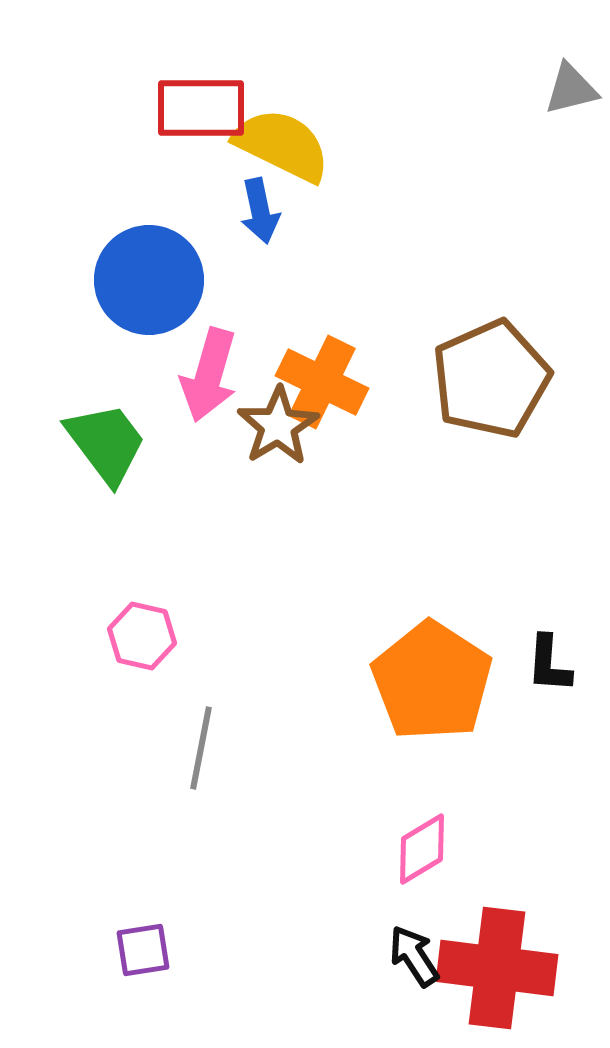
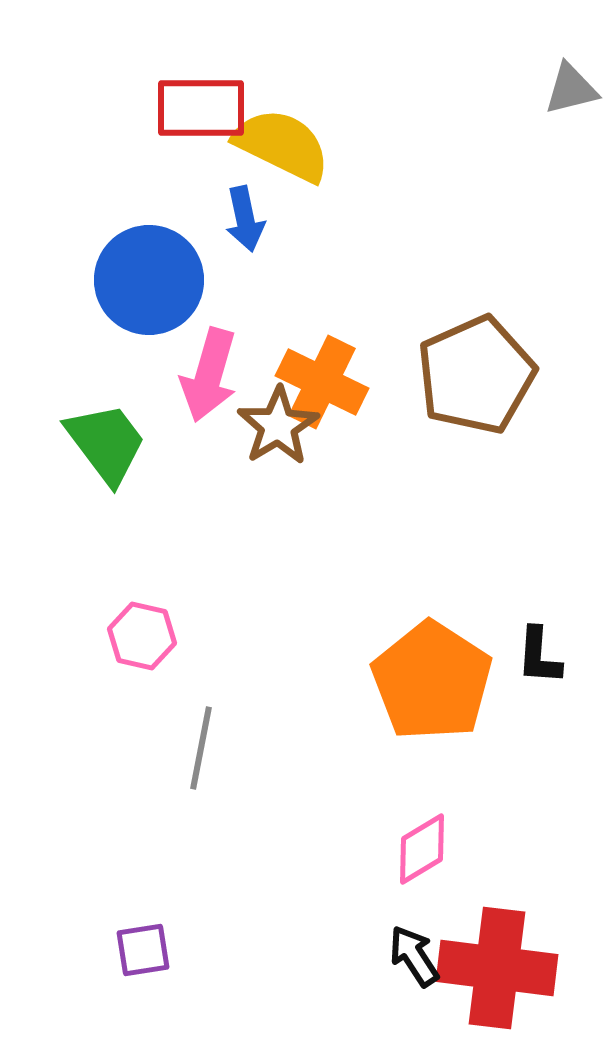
blue arrow: moved 15 px left, 8 px down
brown pentagon: moved 15 px left, 4 px up
black L-shape: moved 10 px left, 8 px up
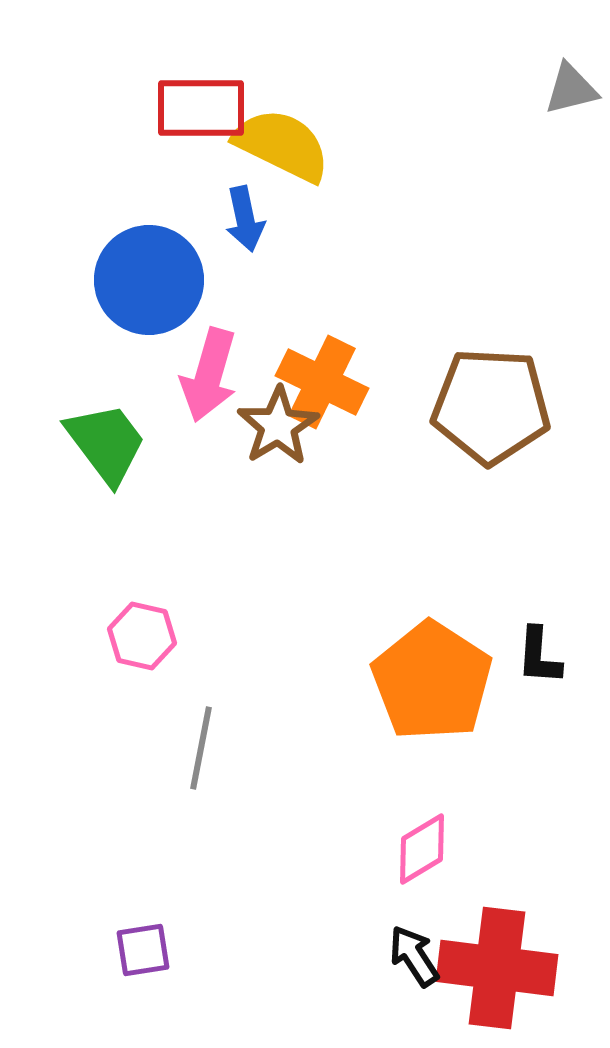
brown pentagon: moved 15 px right, 31 px down; rotated 27 degrees clockwise
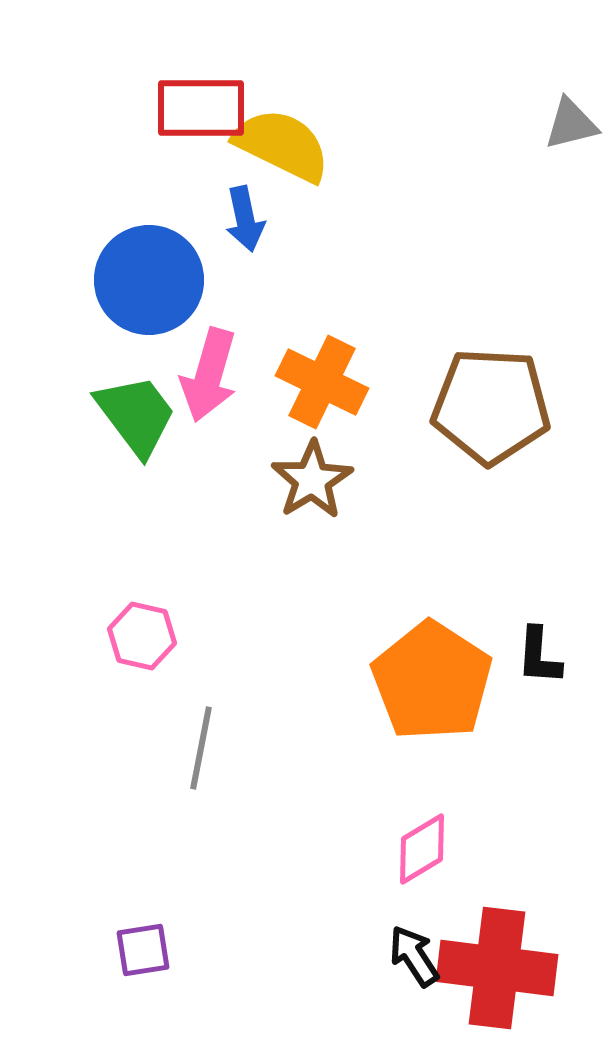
gray triangle: moved 35 px down
brown star: moved 34 px right, 54 px down
green trapezoid: moved 30 px right, 28 px up
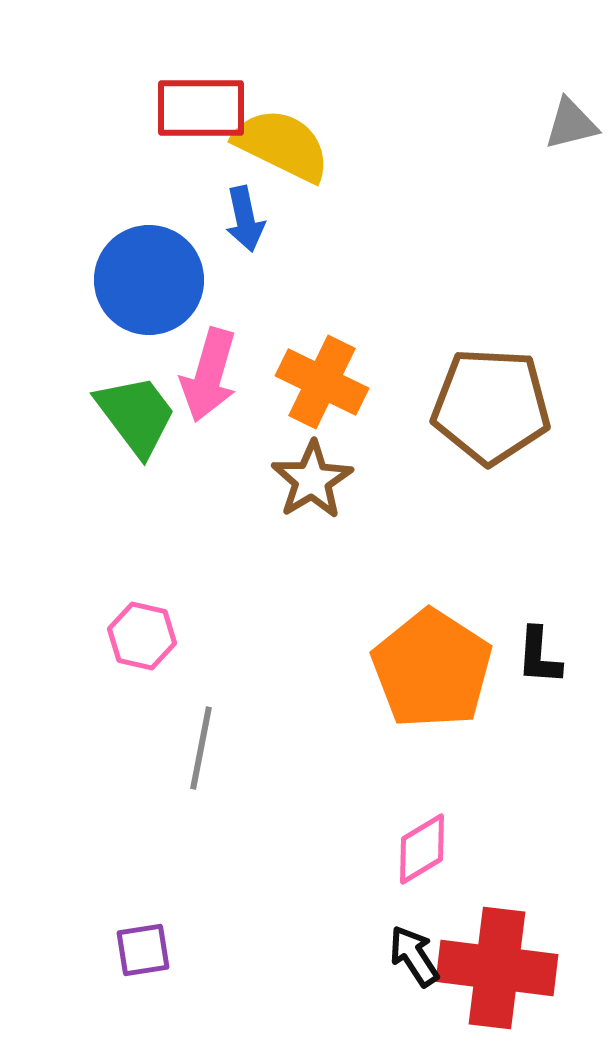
orange pentagon: moved 12 px up
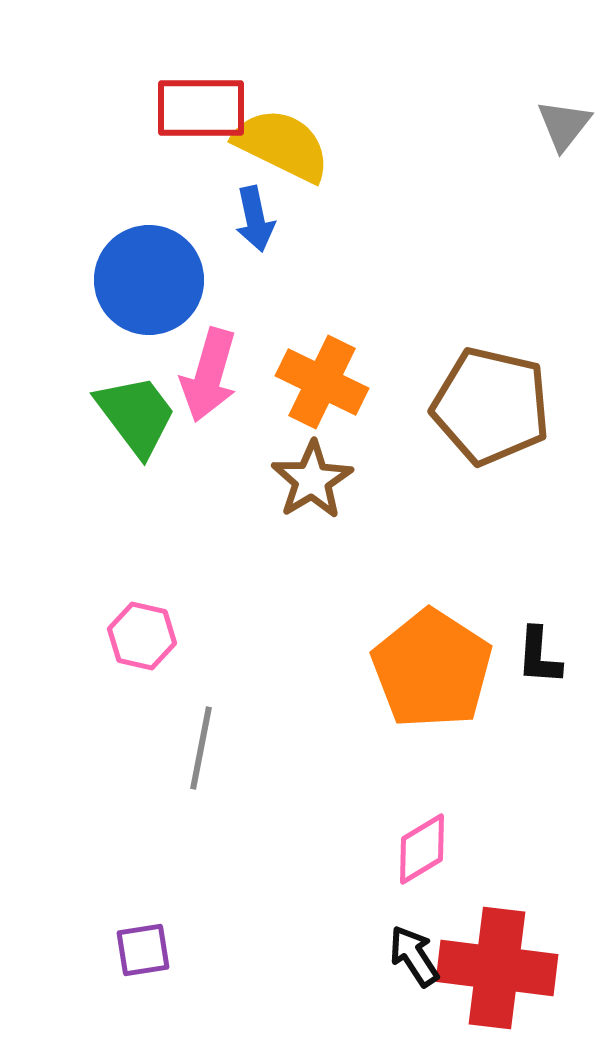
gray triangle: moved 7 px left, 1 px down; rotated 38 degrees counterclockwise
blue arrow: moved 10 px right
brown pentagon: rotated 10 degrees clockwise
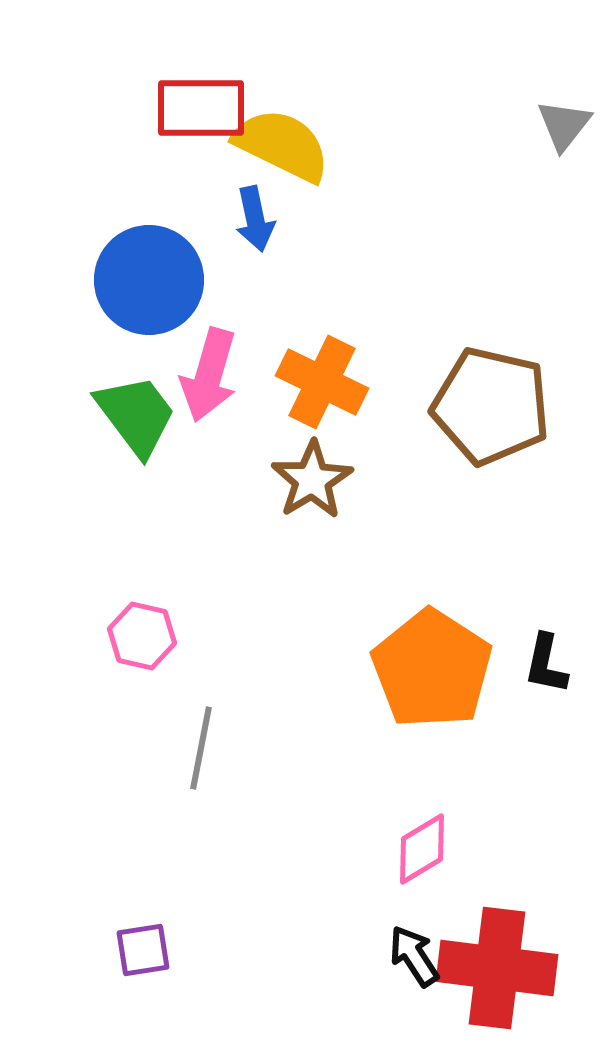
black L-shape: moved 7 px right, 8 px down; rotated 8 degrees clockwise
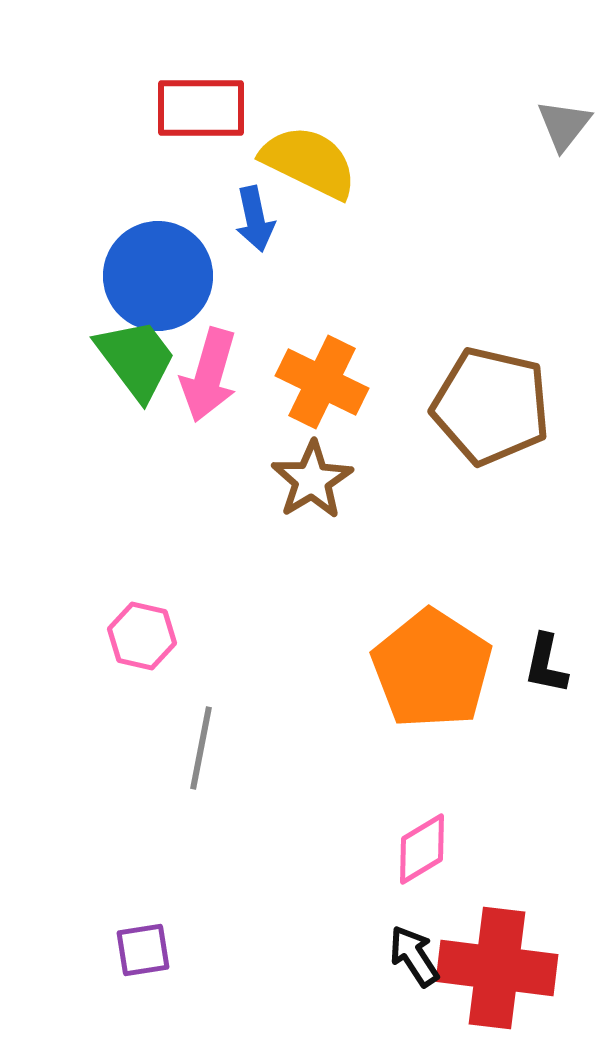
yellow semicircle: moved 27 px right, 17 px down
blue circle: moved 9 px right, 4 px up
green trapezoid: moved 56 px up
